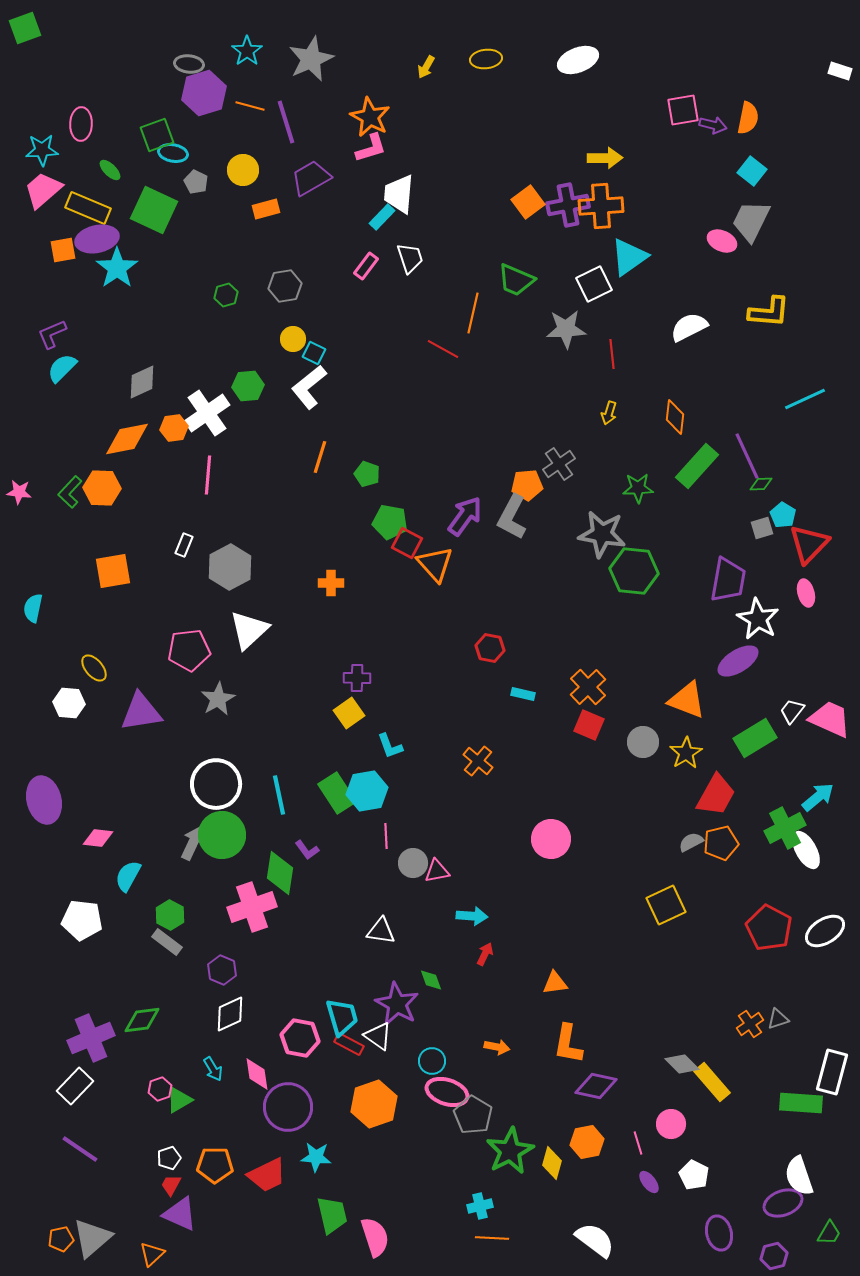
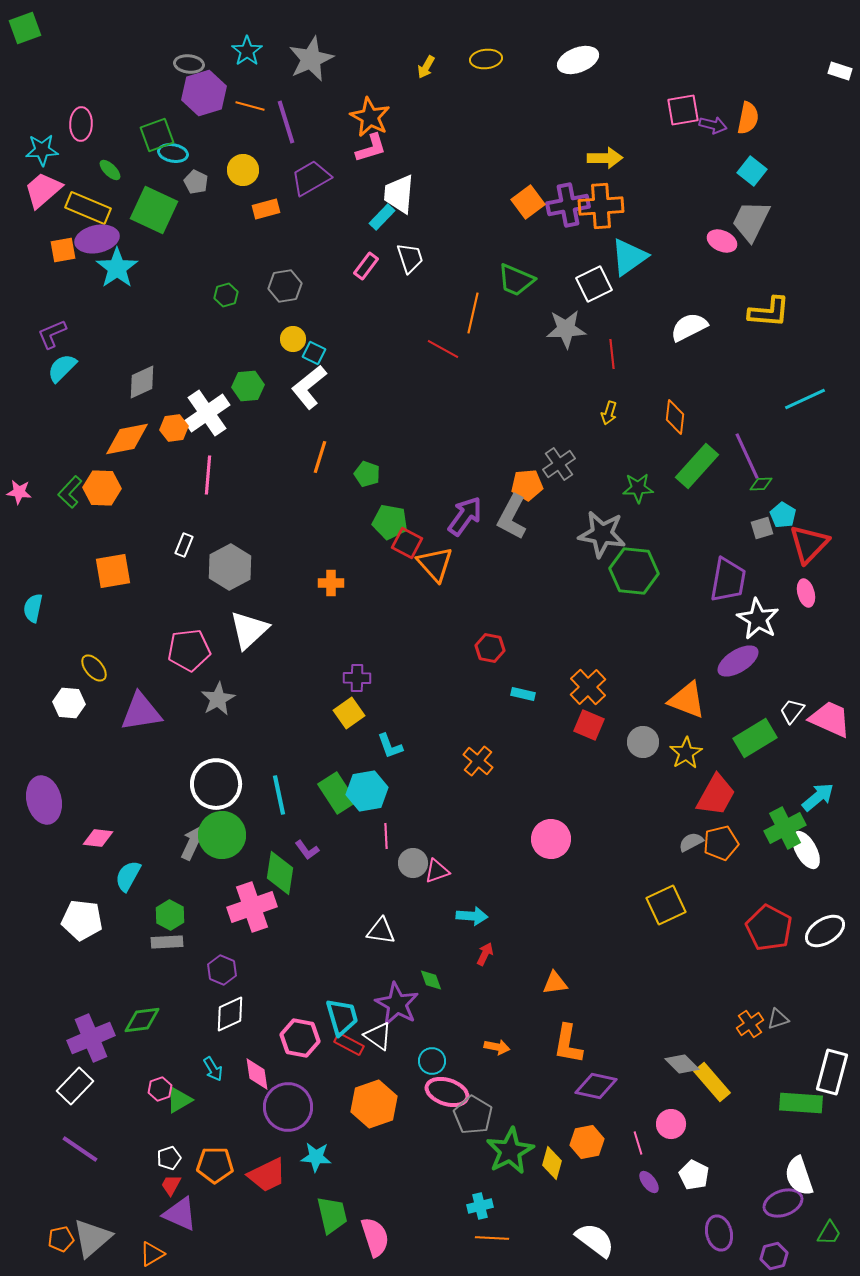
pink triangle at (437, 871): rotated 8 degrees counterclockwise
gray rectangle at (167, 942): rotated 40 degrees counterclockwise
orange triangle at (152, 1254): rotated 12 degrees clockwise
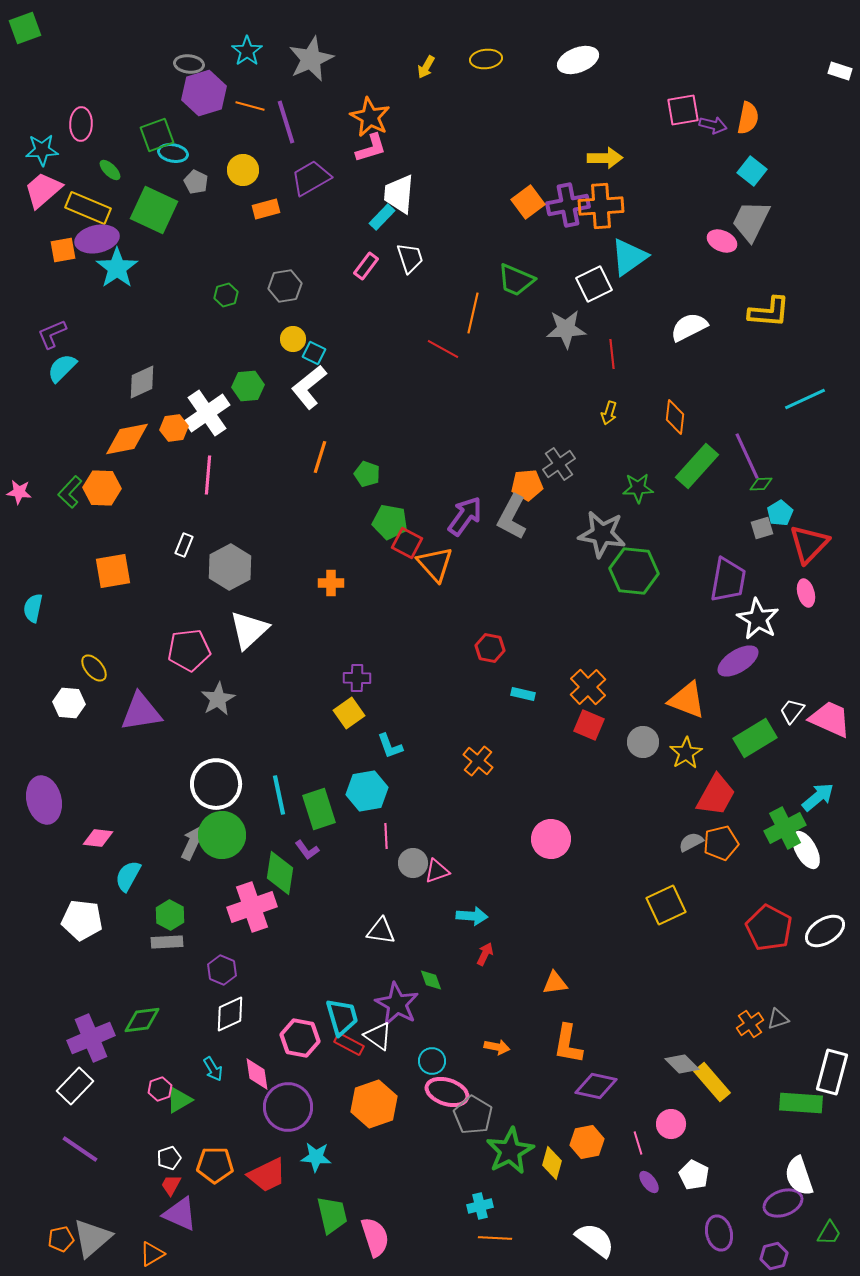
cyan pentagon at (783, 515): moved 3 px left, 2 px up; rotated 10 degrees clockwise
green rectangle at (337, 793): moved 18 px left, 16 px down; rotated 15 degrees clockwise
orange line at (492, 1238): moved 3 px right
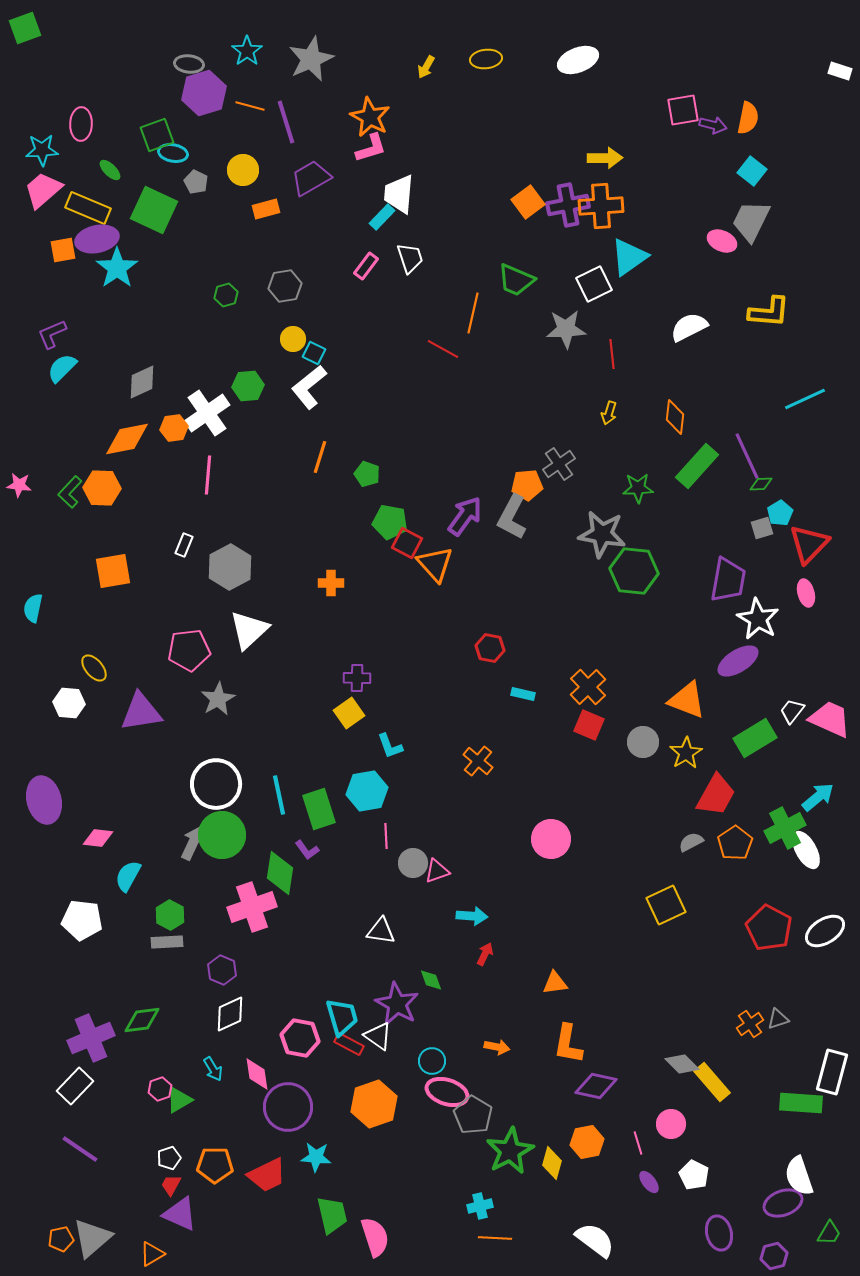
pink star at (19, 492): moved 7 px up
orange pentagon at (721, 843): moved 14 px right; rotated 20 degrees counterclockwise
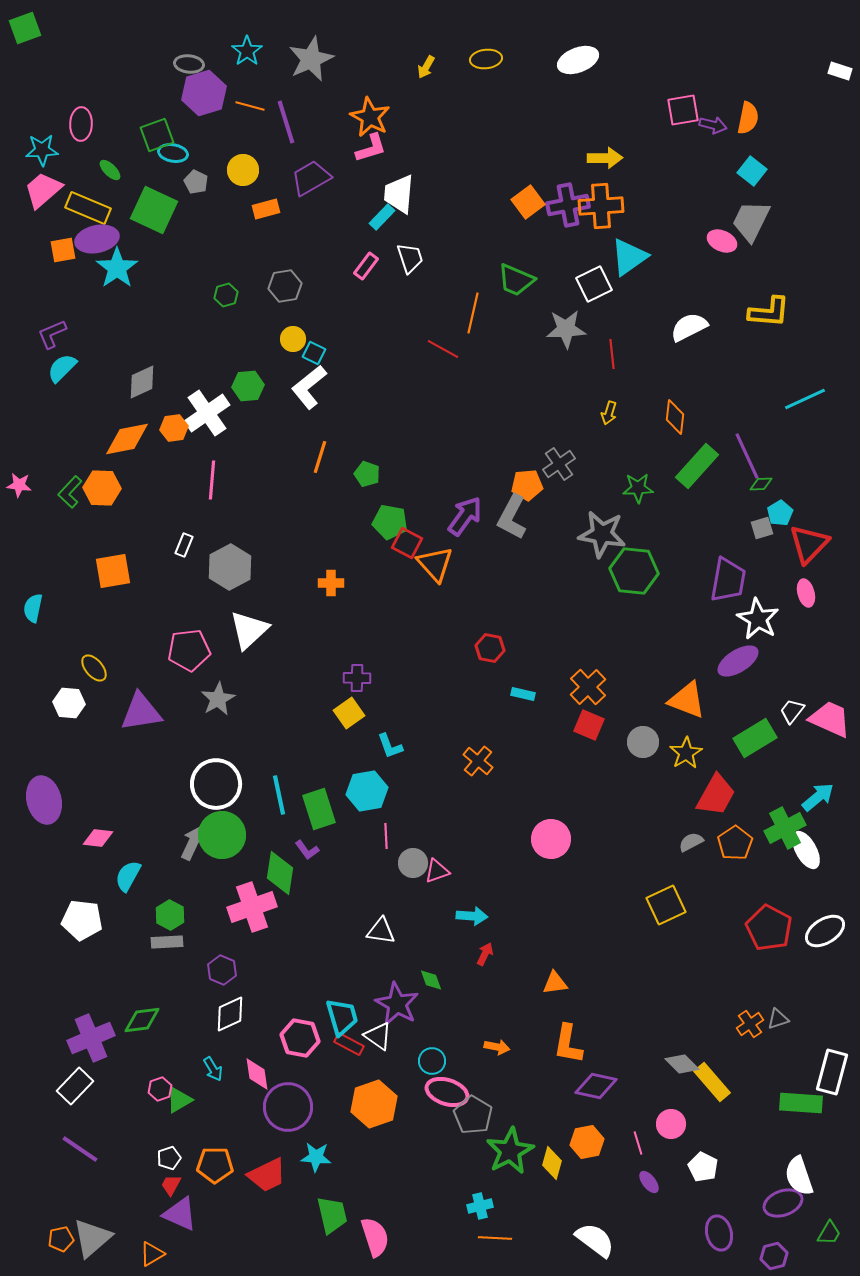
pink line at (208, 475): moved 4 px right, 5 px down
white pentagon at (694, 1175): moved 9 px right, 8 px up
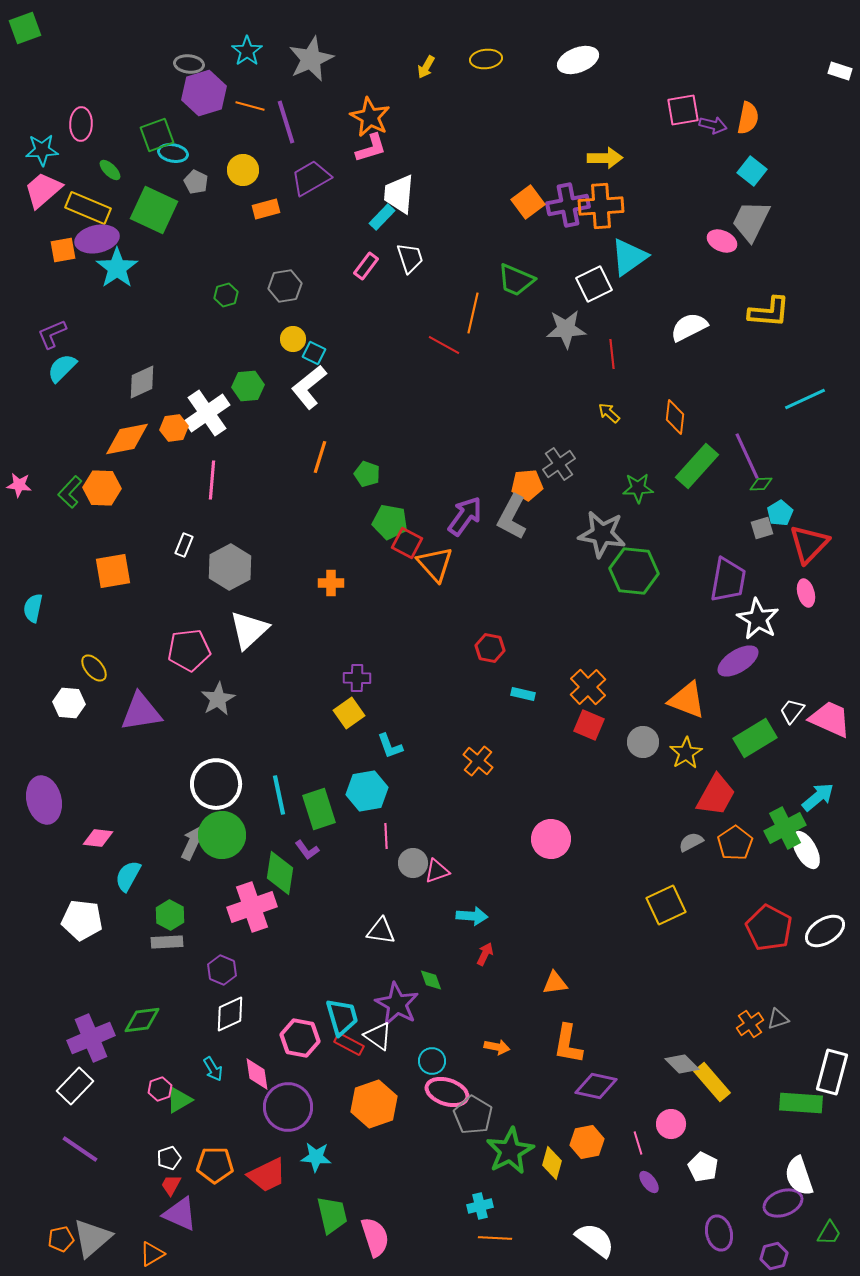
red line at (443, 349): moved 1 px right, 4 px up
yellow arrow at (609, 413): rotated 115 degrees clockwise
